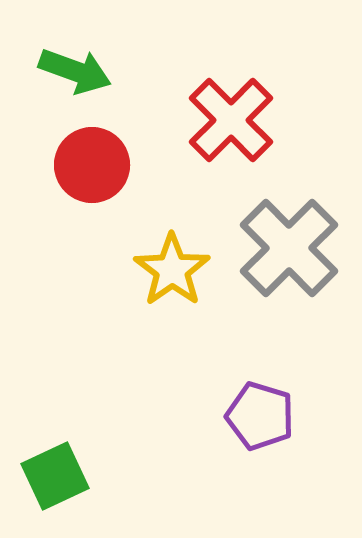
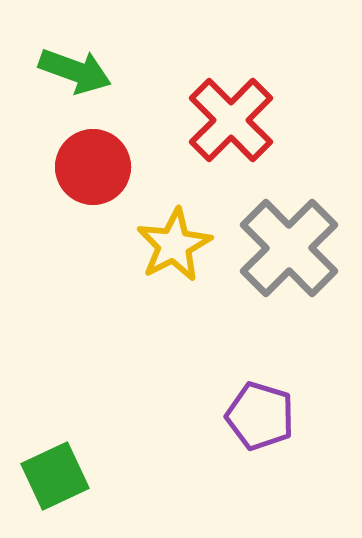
red circle: moved 1 px right, 2 px down
yellow star: moved 2 px right, 25 px up; rotated 8 degrees clockwise
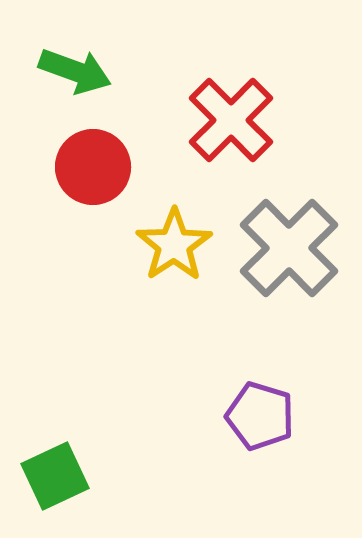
yellow star: rotated 6 degrees counterclockwise
